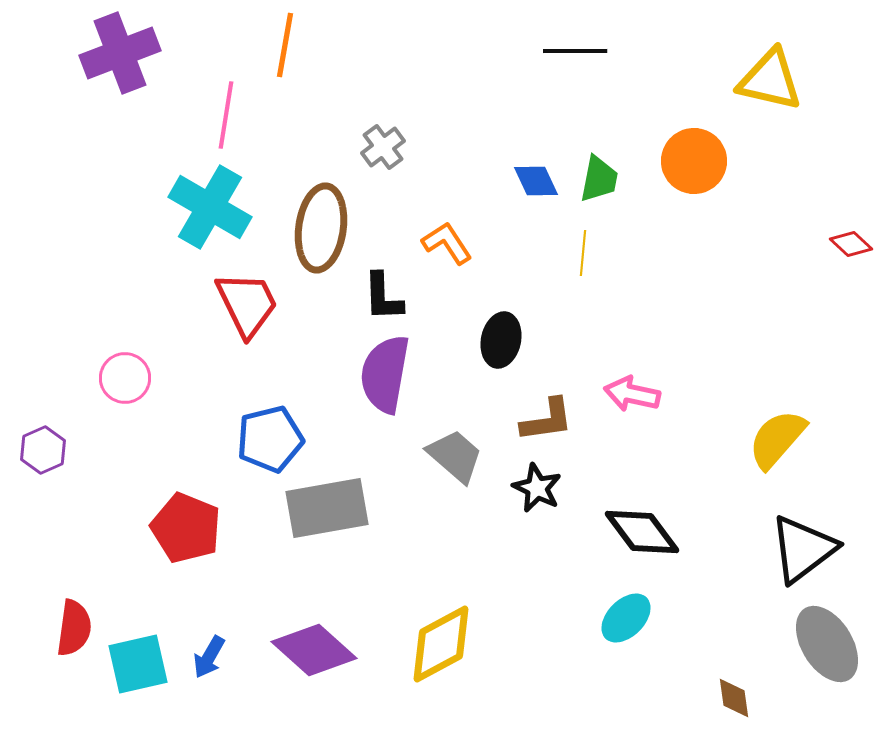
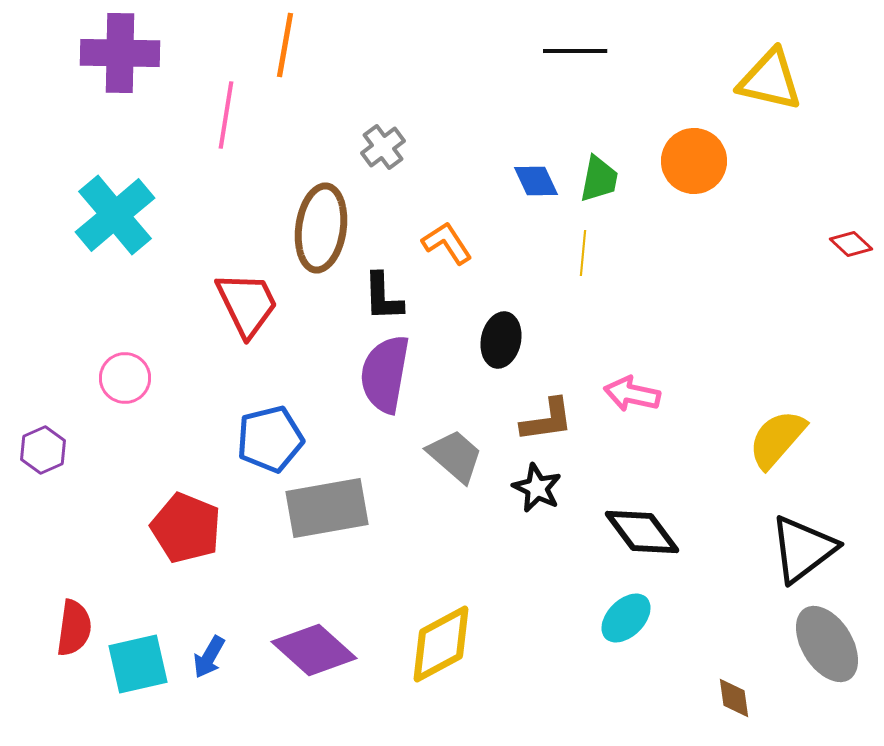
purple cross: rotated 22 degrees clockwise
cyan cross: moved 95 px left, 8 px down; rotated 20 degrees clockwise
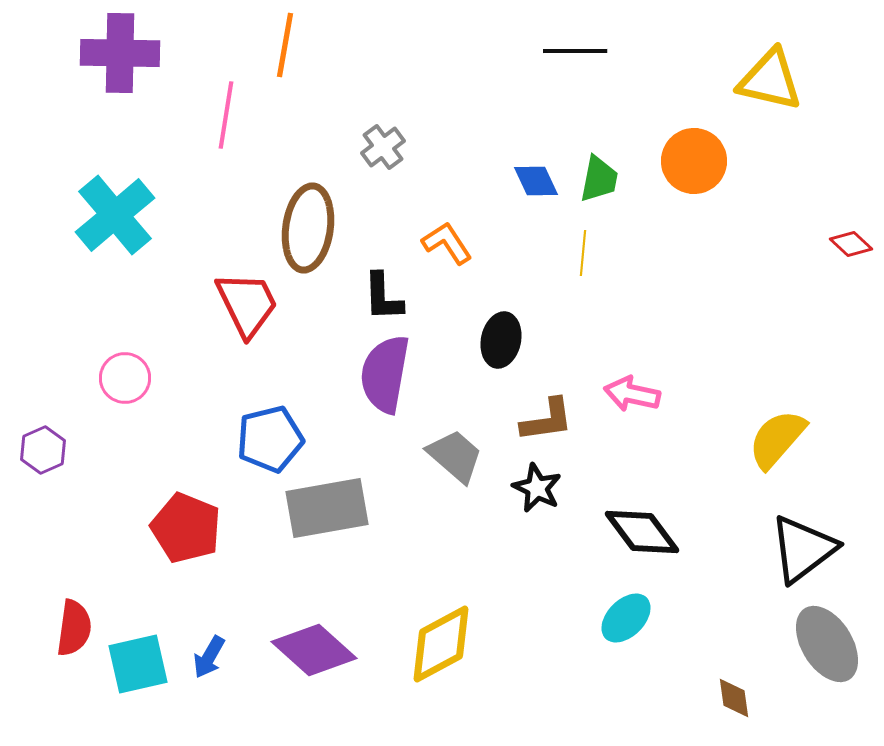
brown ellipse: moved 13 px left
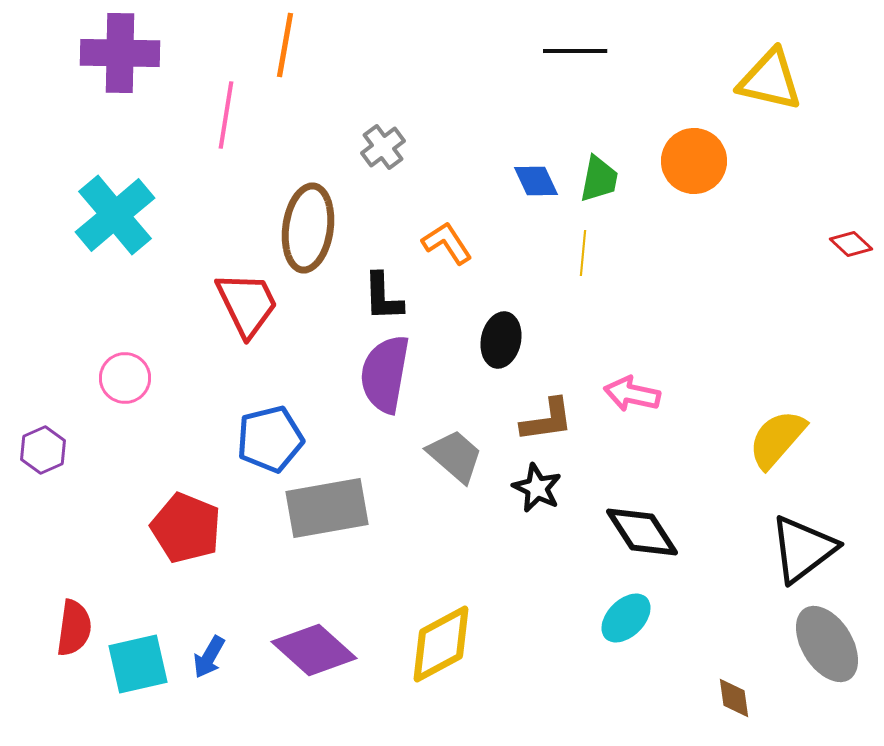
black diamond: rotated 4 degrees clockwise
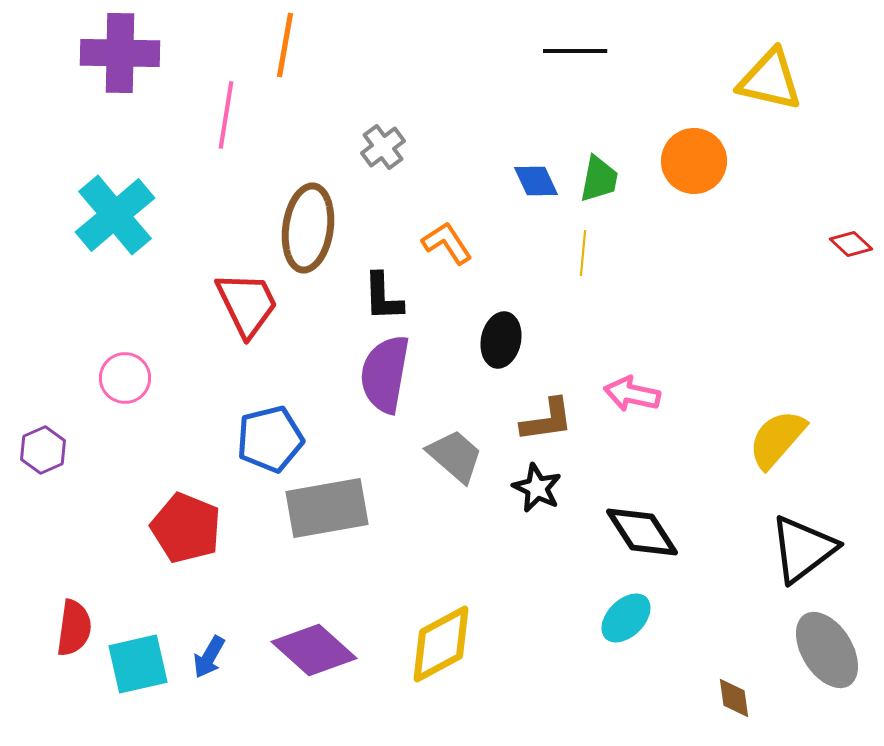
gray ellipse: moved 6 px down
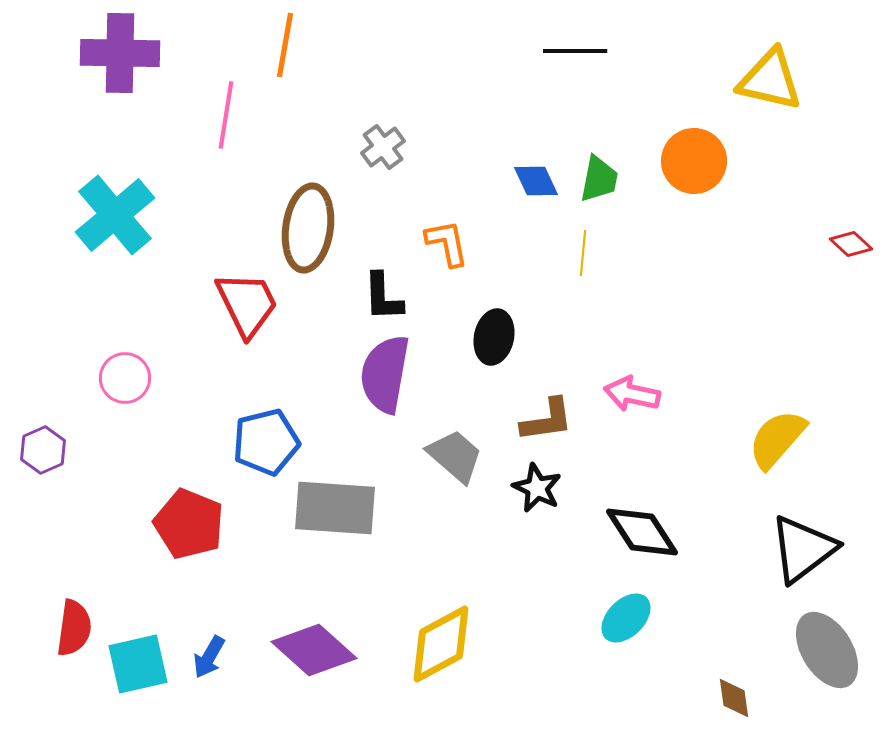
orange L-shape: rotated 22 degrees clockwise
black ellipse: moved 7 px left, 3 px up
blue pentagon: moved 4 px left, 3 px down
gray rectangle: moved 8 px right; rotated 14 degrees clockwise
red pentagon: moved 3 px right, 4 px up
